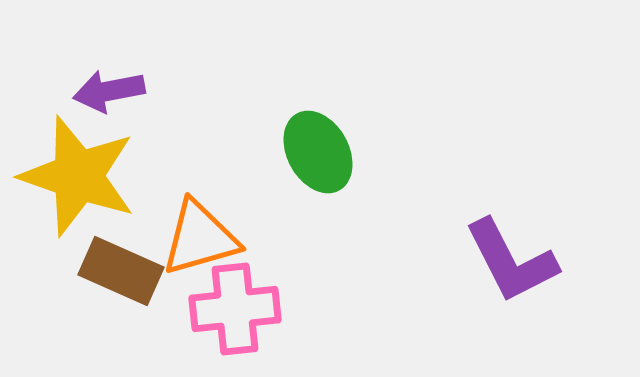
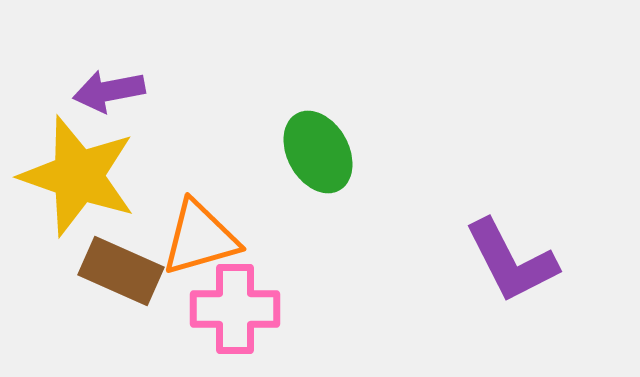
pink cross: rotated 6 degrees clockwise
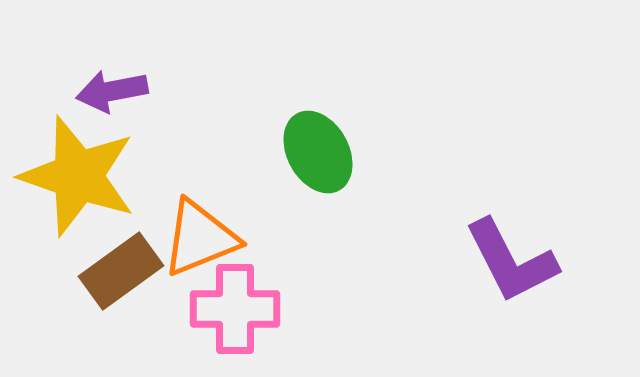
purple arrow: moved 3 px right
orange triangle: rotated 6 degrees counterclockwise
brown rectangle: rotated 60 degrees counterclockwise
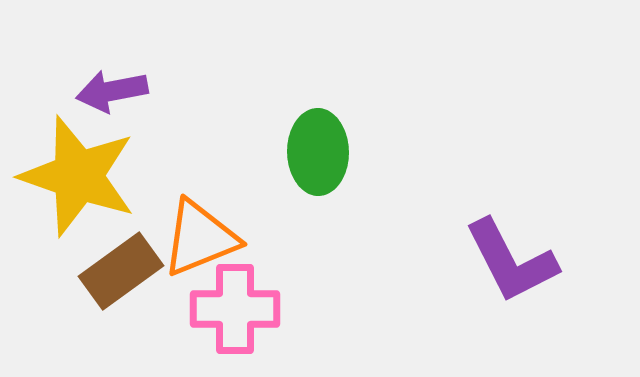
green ellipse: rotated 28 degrees clockwise
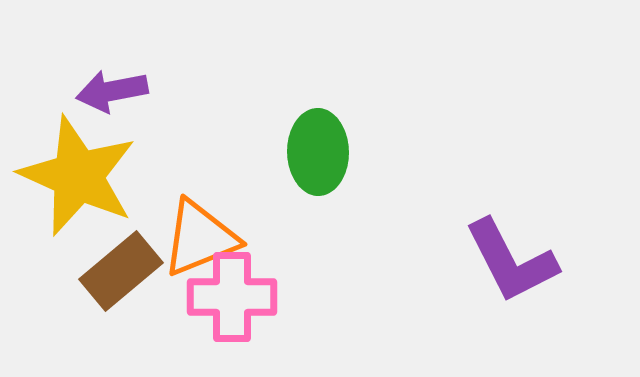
yellow star: rotated 5 degrees clockwise
brown rectangle: rotated 4 degrees counterclockwise
pink cross: moved 3 px left, 12 px up
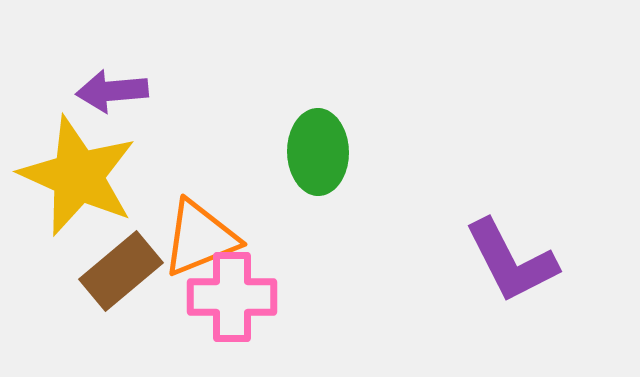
purple arrow: rotated 6 degrees clockwise
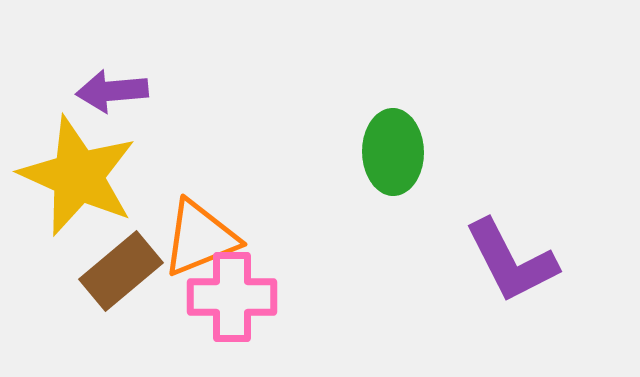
green ellipse: moved 75 px right
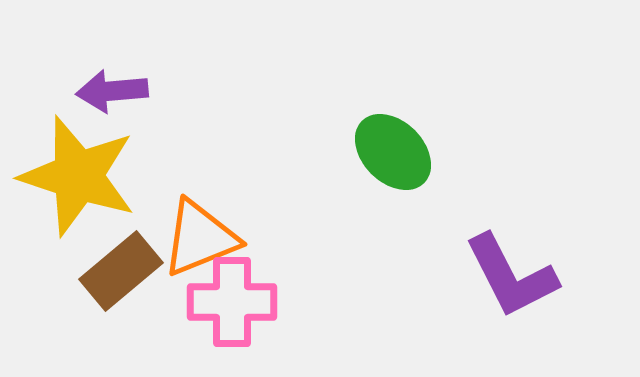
green ellipse: rotated 44 degrees counterclockwise
yellow star: rotated 6 degrees counterclockwise
purple L-shape: moved 15 px down
pink cross: moved 5 px down
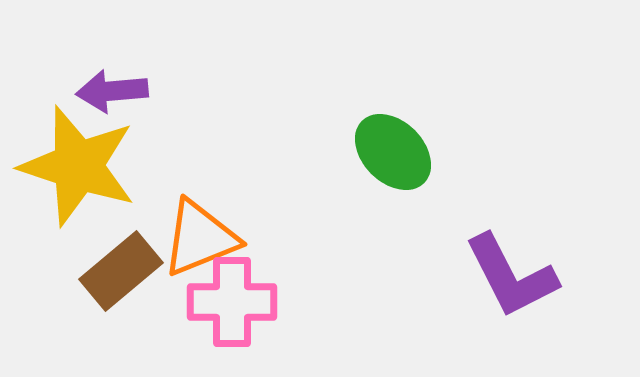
yellow star: moved 10 px up
